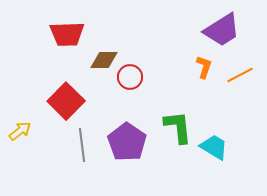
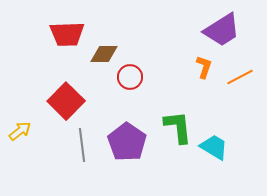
brown diamond: moved 6 px up
orange line: moved 2 px down
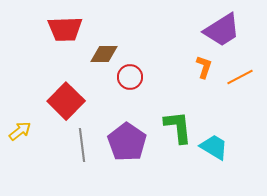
red trapezoid: moved 2 px left, 5 px up
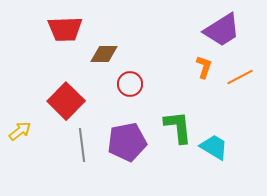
red circle: moved 7 px down
purple pentagon: rotated 27 degrees clockwise
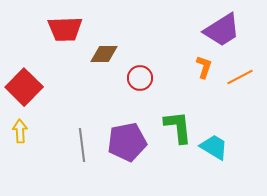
red circle: moved 10 px right, 6 px up
red square: moved 42 px left, 14 px up
yellow arrow: rotated 55 degrees counterclockwise
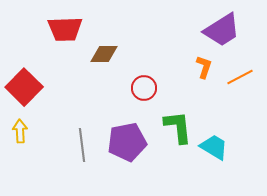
red circle: moved 4 px right, 10 px down
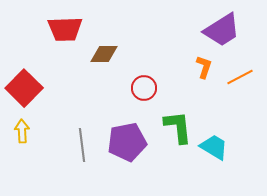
red square: moved 1 px down
yellow arrow: moved 2 px right
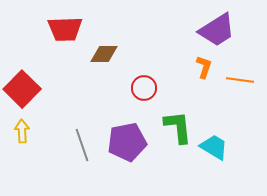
purple trapezoid: moved 5 px left
orange line: moved 3 px down; rotated 36 degrees clockwise
red square: moved 2 px left, 1 px down
gray line: rotated 12 degrees counterclockwise
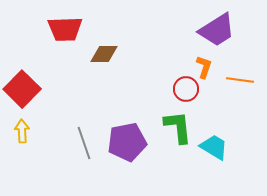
red circle: moved 42 px right, 1 px down
gray line: moved 2 px right, 2 px up
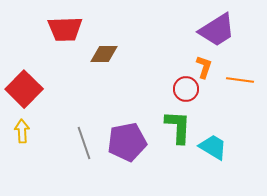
red square: moved 2 px right
green L-shape: rotated 9 degrees clockwise
cyan trapezoid: moved 1 px left
